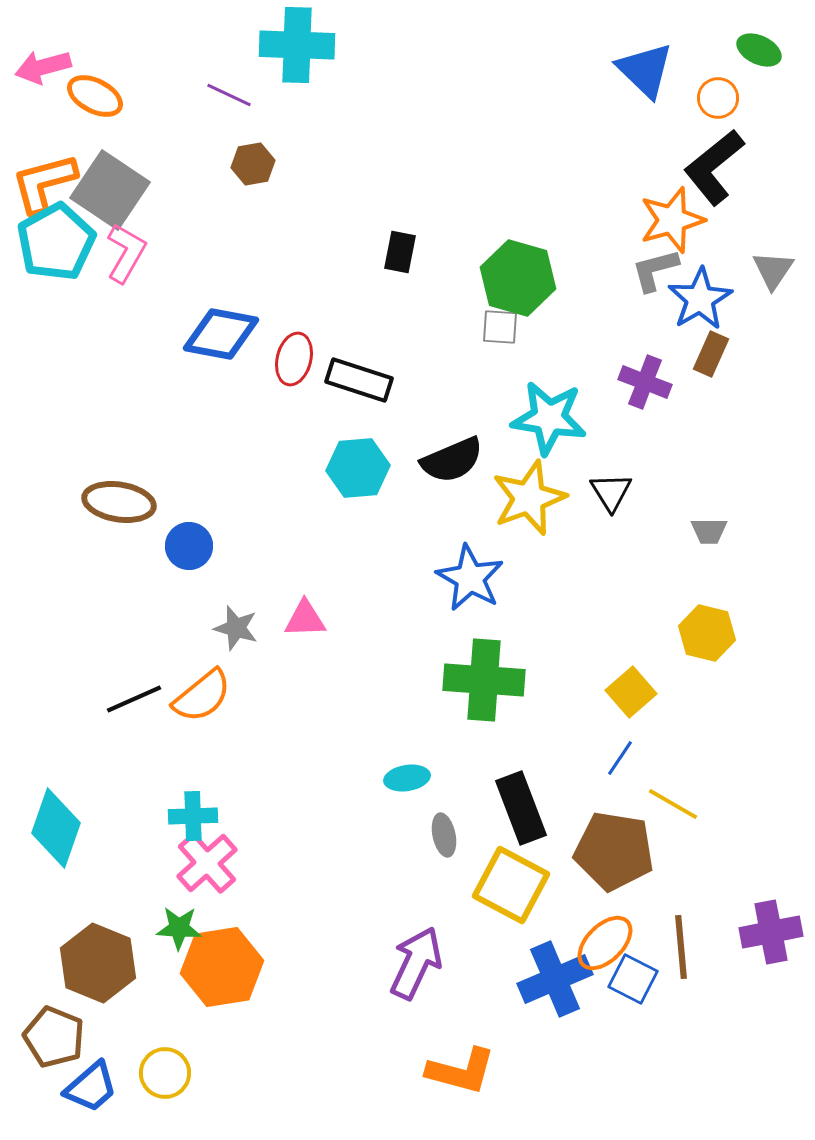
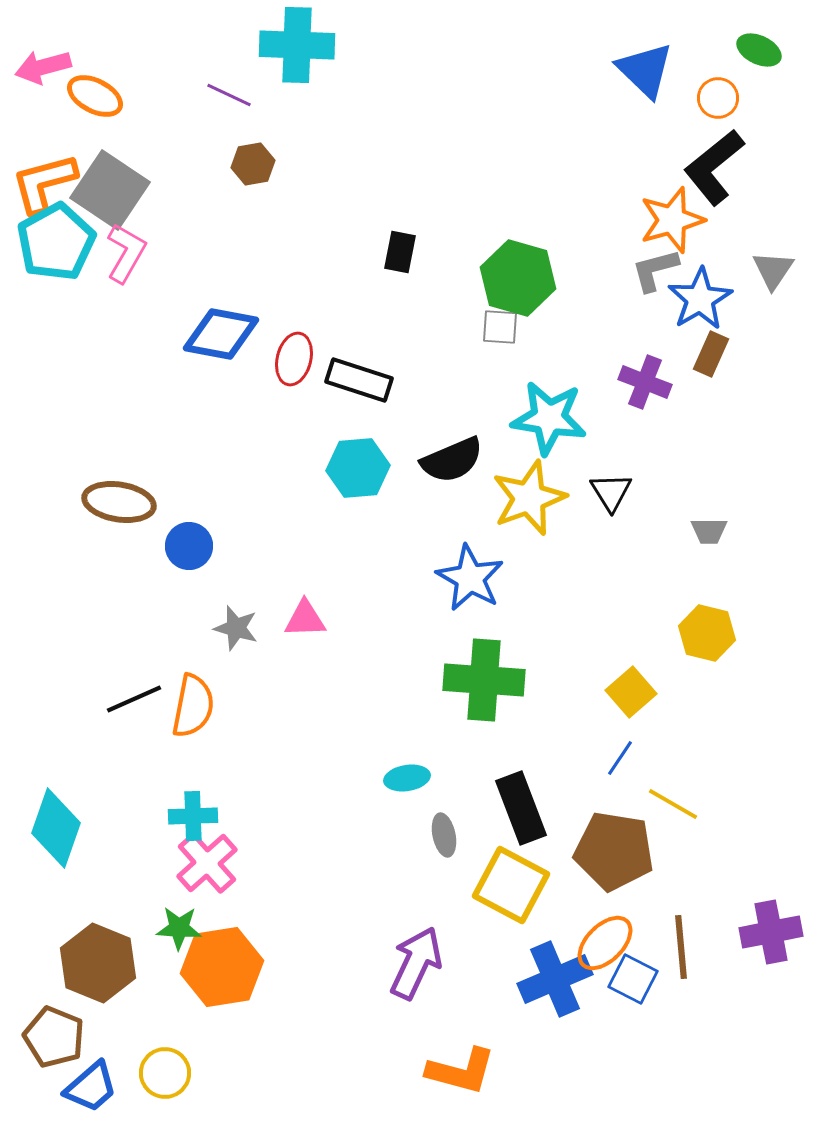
orange semicircle at (202, 696): moved 9 px left, 10 px down; rotated 40 degrees counterclockwise
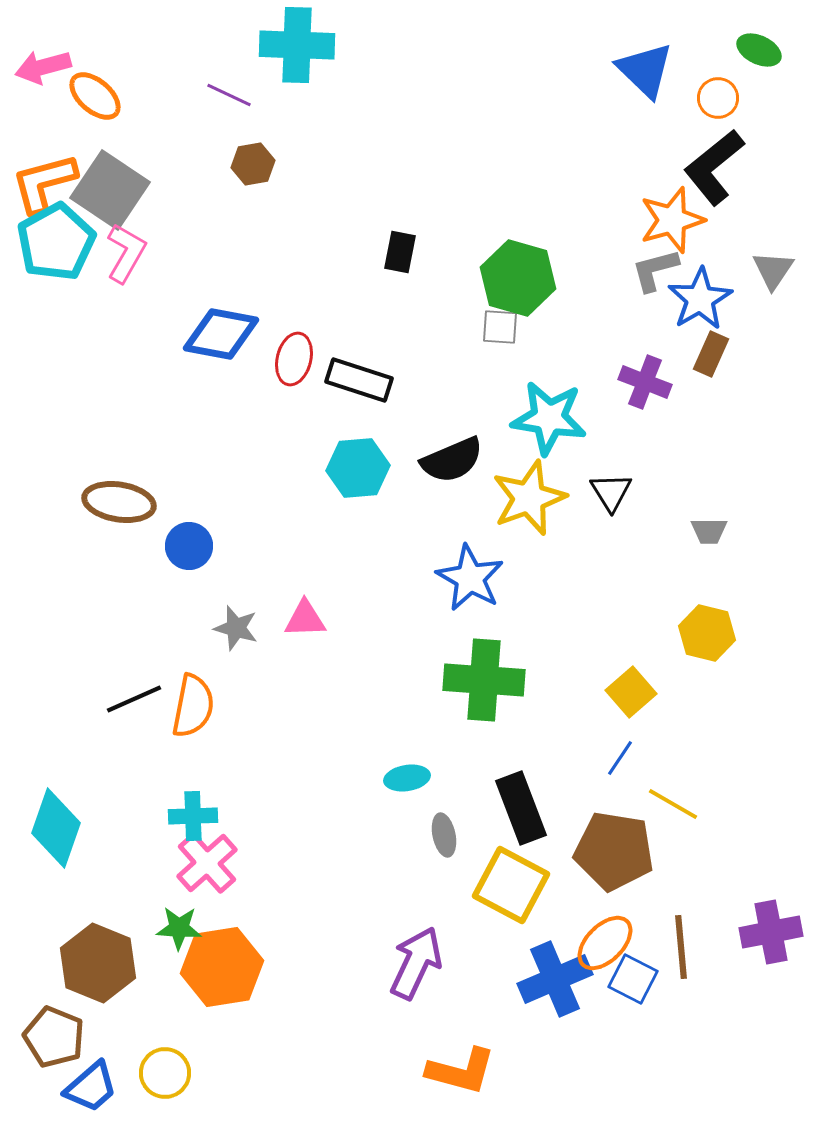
orange ellipse at (95, 96): rotated 14 degrees clockwise
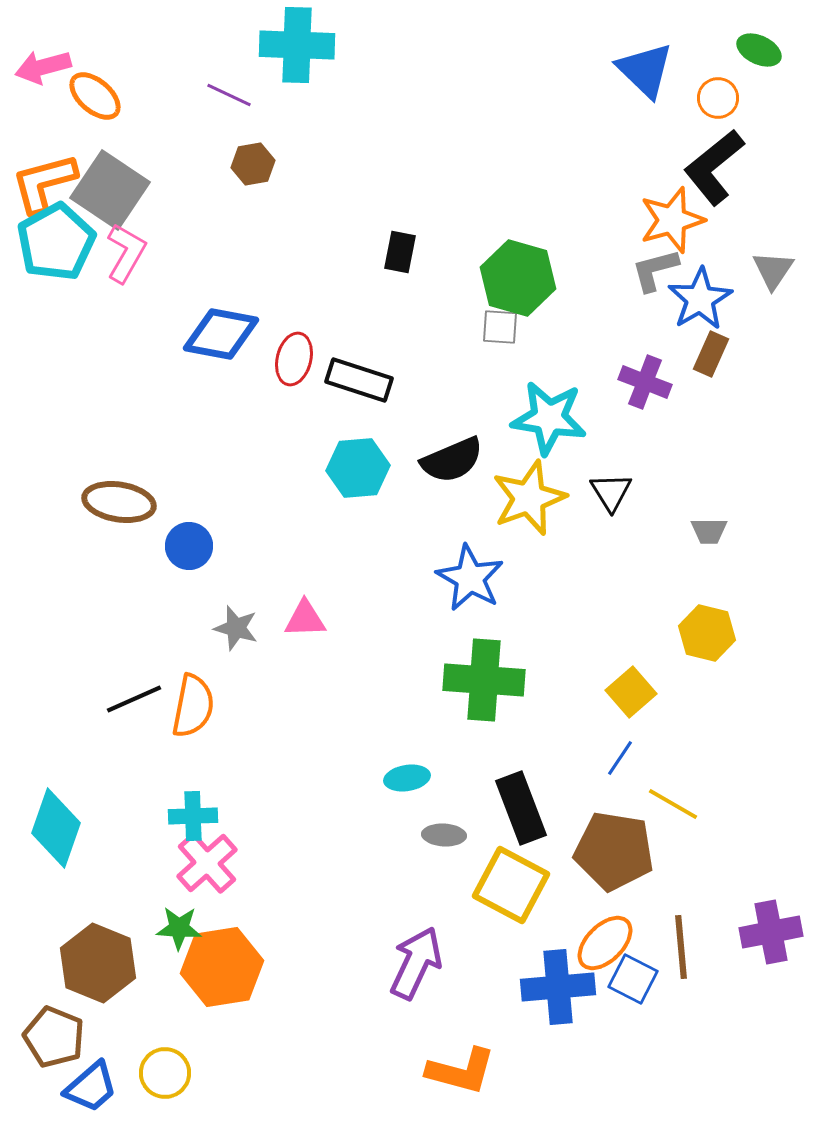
gray ellipse at (444, 835): rotated 75 degrees counterclockwise
blue cross at (555, 979): moved 3 px right, 8 px down; rotated 18 degrees clockwise
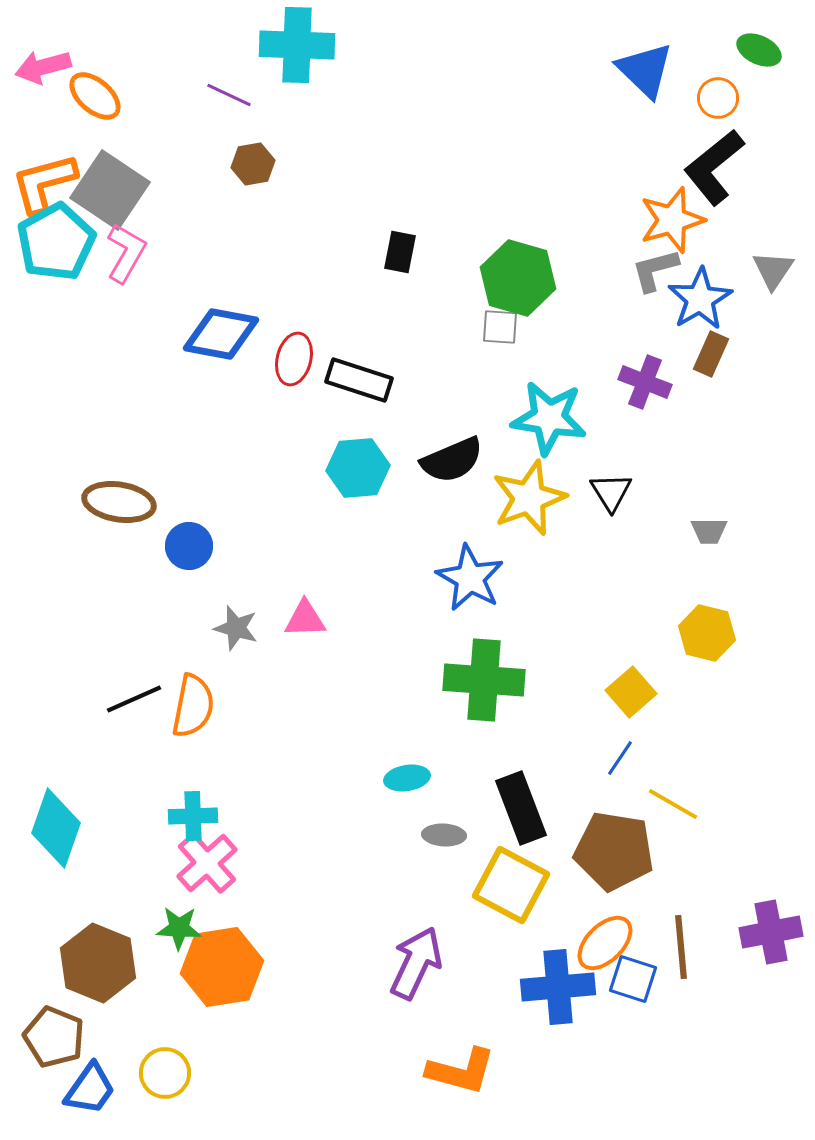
blue square at (633, 979): rotated 9 degrees counterclockwise
blue trapezoid at (91, 1087): moved 1 px left, 2 px down; rotated 14 degrees counterclockwise
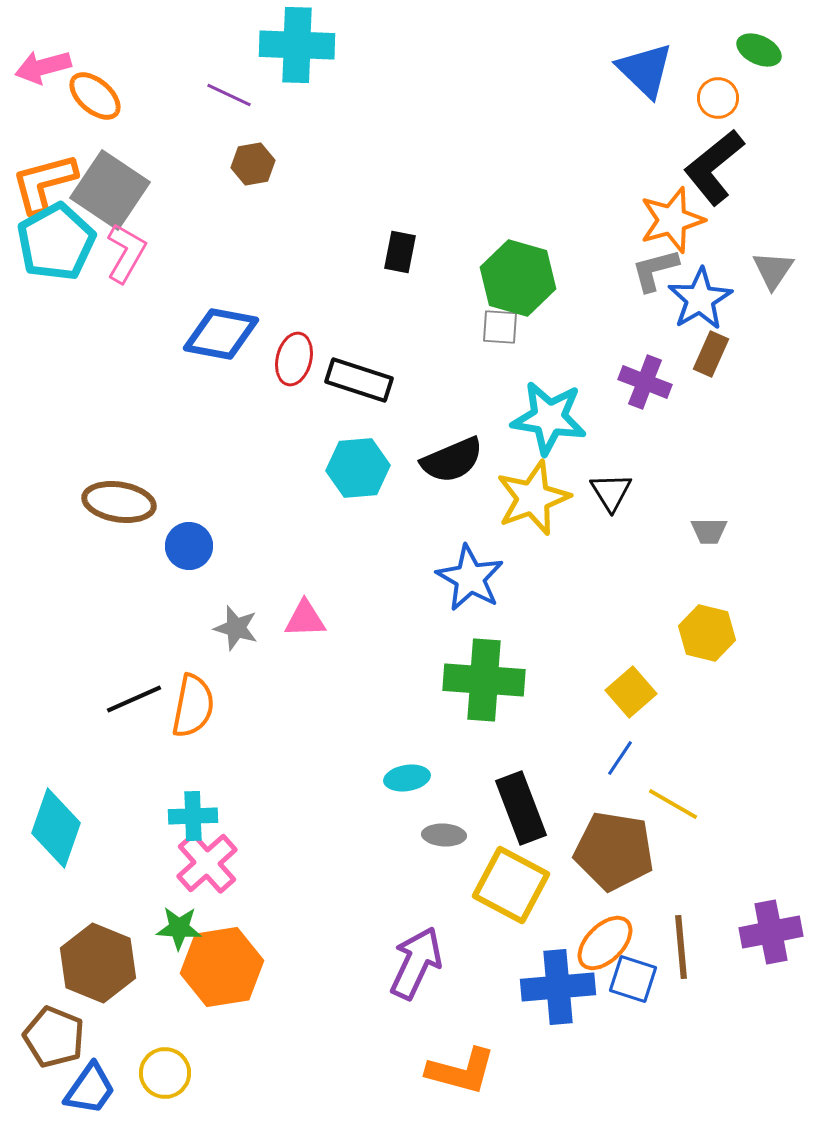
yellow star at (529, 498): moved 4 px right
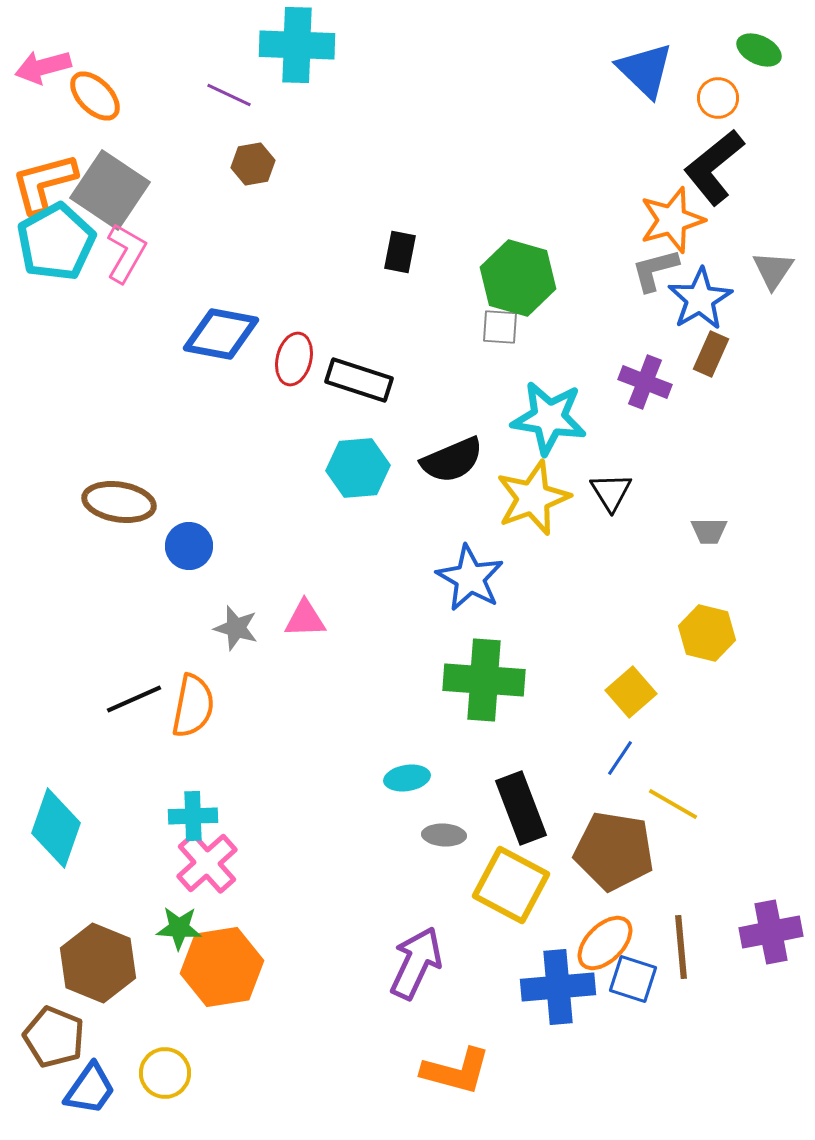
orange ellipse at (95, 96): rotated 4 degrees clockwise
orange L-shape at (461, 1071): moved 5 px left
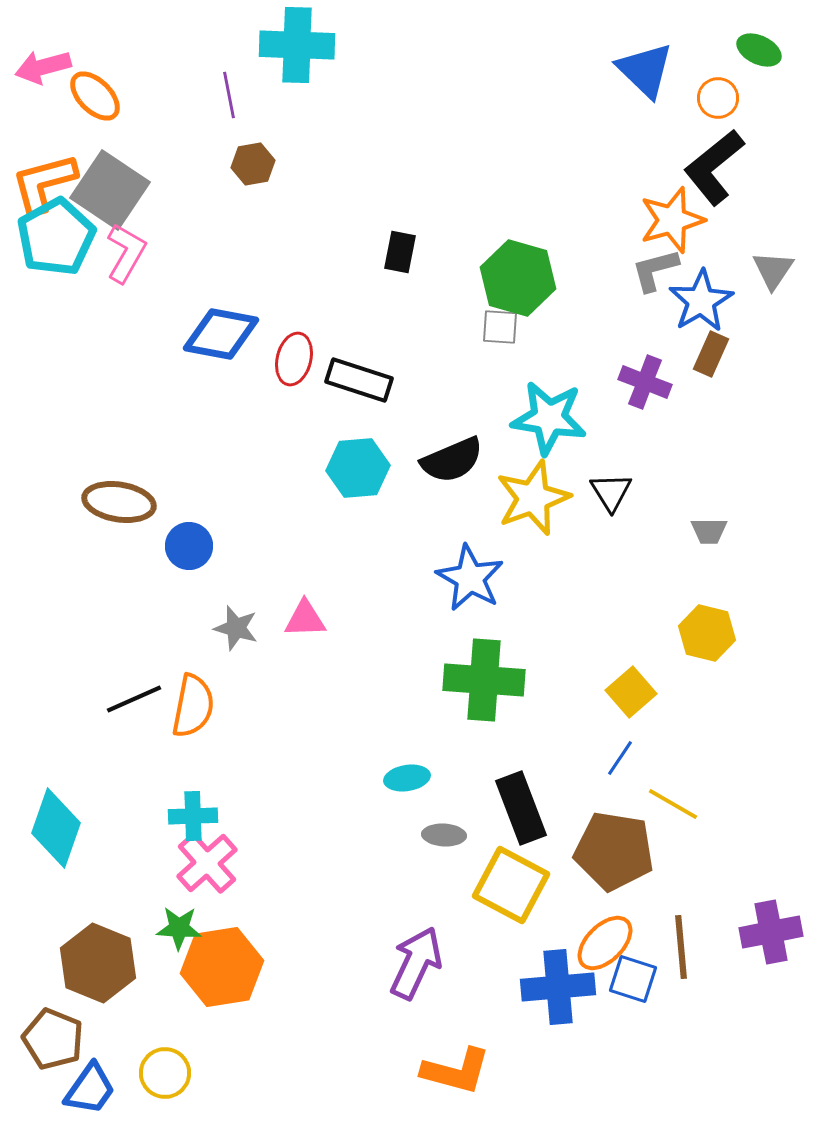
purple line at (229, 95): rotated 54 degrees clockwise
cyan pentagon at (56, 242): moved 5 px up
blue star at (700, 299): moved 1 px right, 2 px down
brown pentagon at (54, 1037): moved 1 px left, 2 px down
